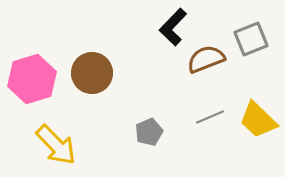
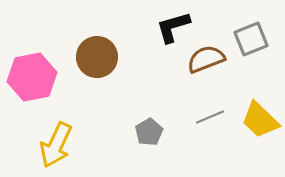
black L-shape: rotated 30 degrees clockwise
brown circle: moved 5 px right, 16 px up
pink hexagon: moved 2 px up; rotated 6 degrees clockwise
yellow trapezoid: moved 2 px right
gray pentagon: rotated 8 degrees counterclockwise
yellow arrow: rotated 69 degrees clockwise
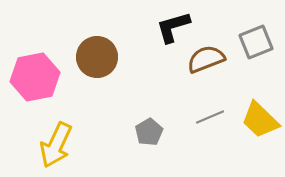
gray square: moved 5 px right, 3 px down
pink hexagon: moved 3 px right
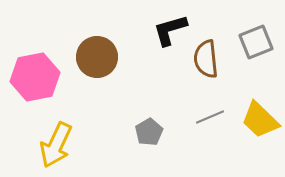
black L-shape: moved 3 px left, 3 px down
brown semicircle: rotated 75 degrees counterclockwise
